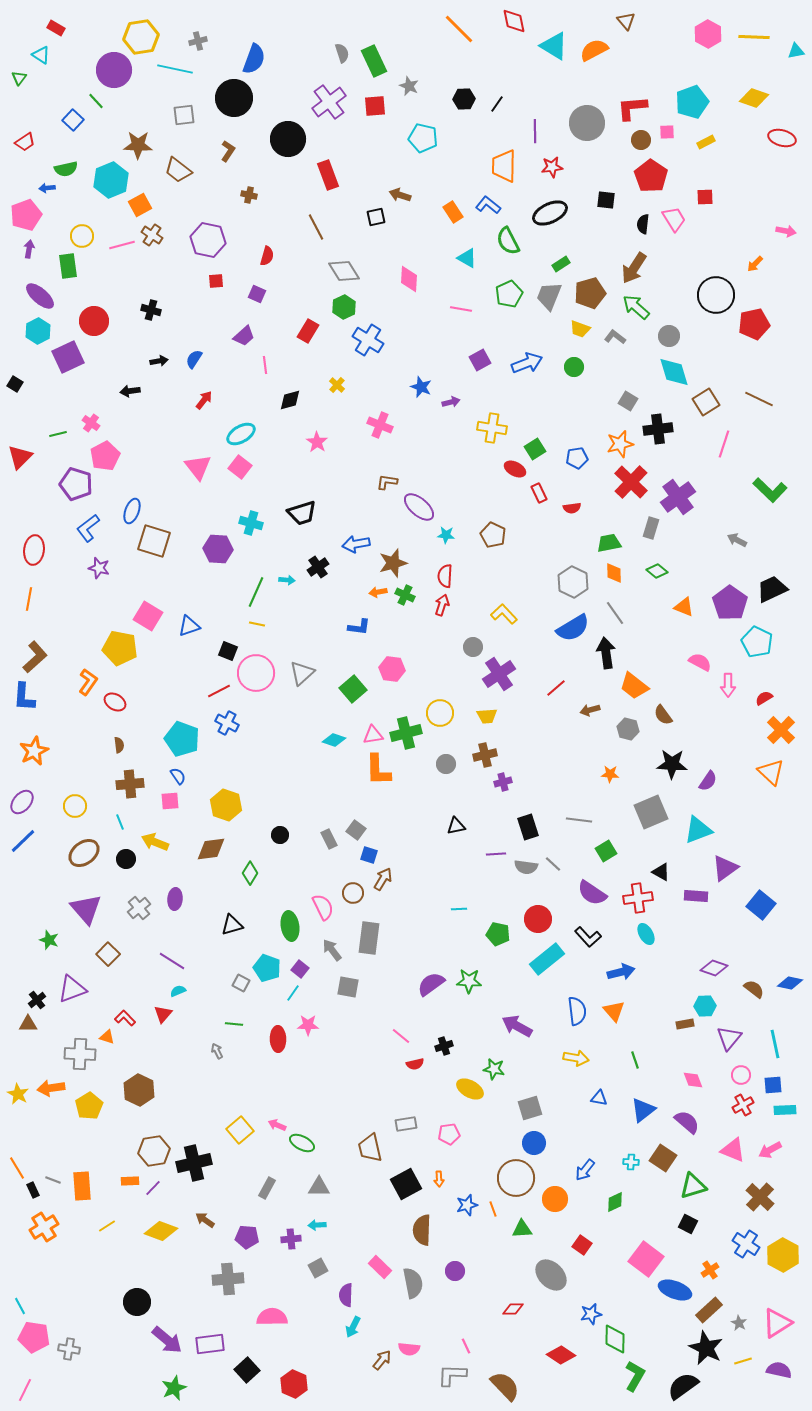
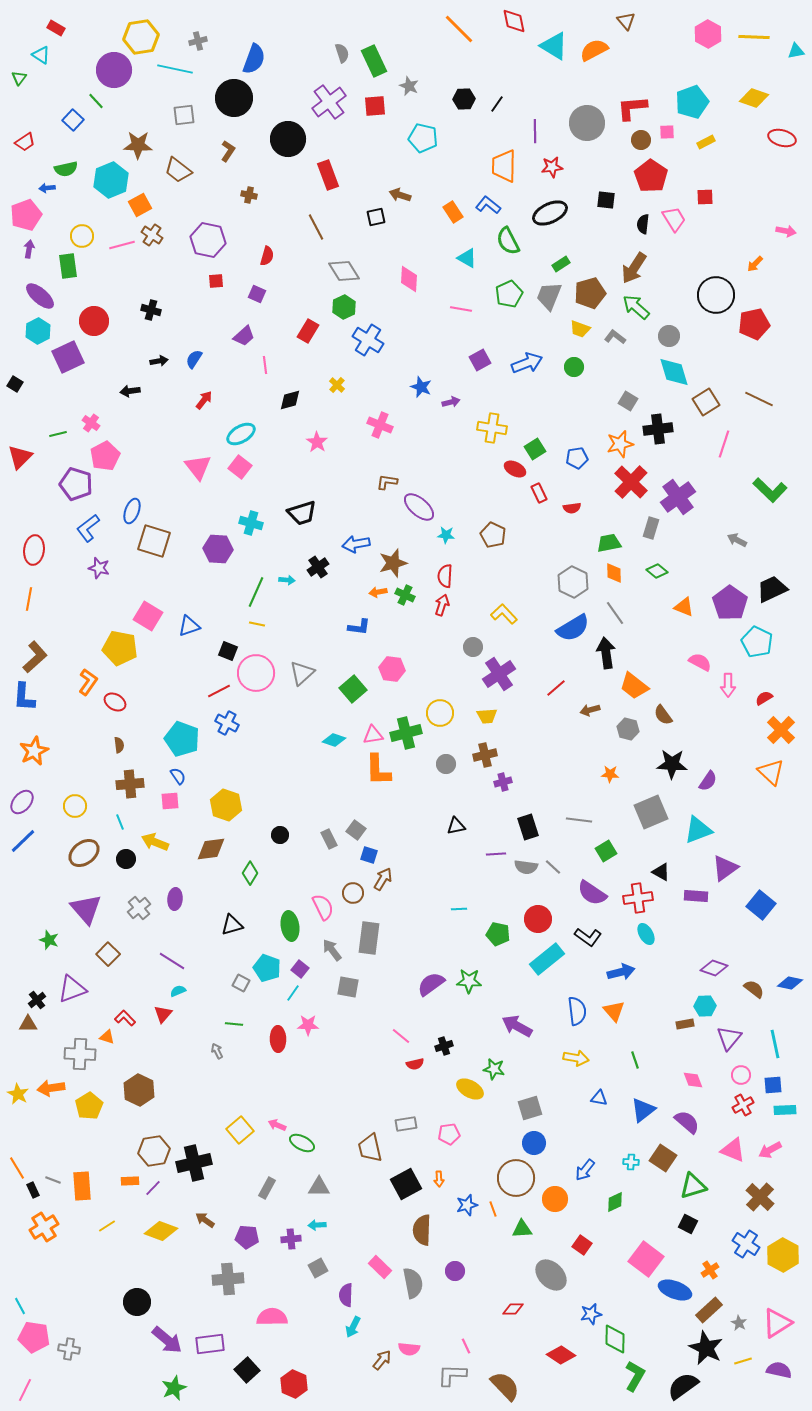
gray line at (553, 864): moved 3 px down
black L-shape at (588, 937): rotated 12 degrees counterclockwise
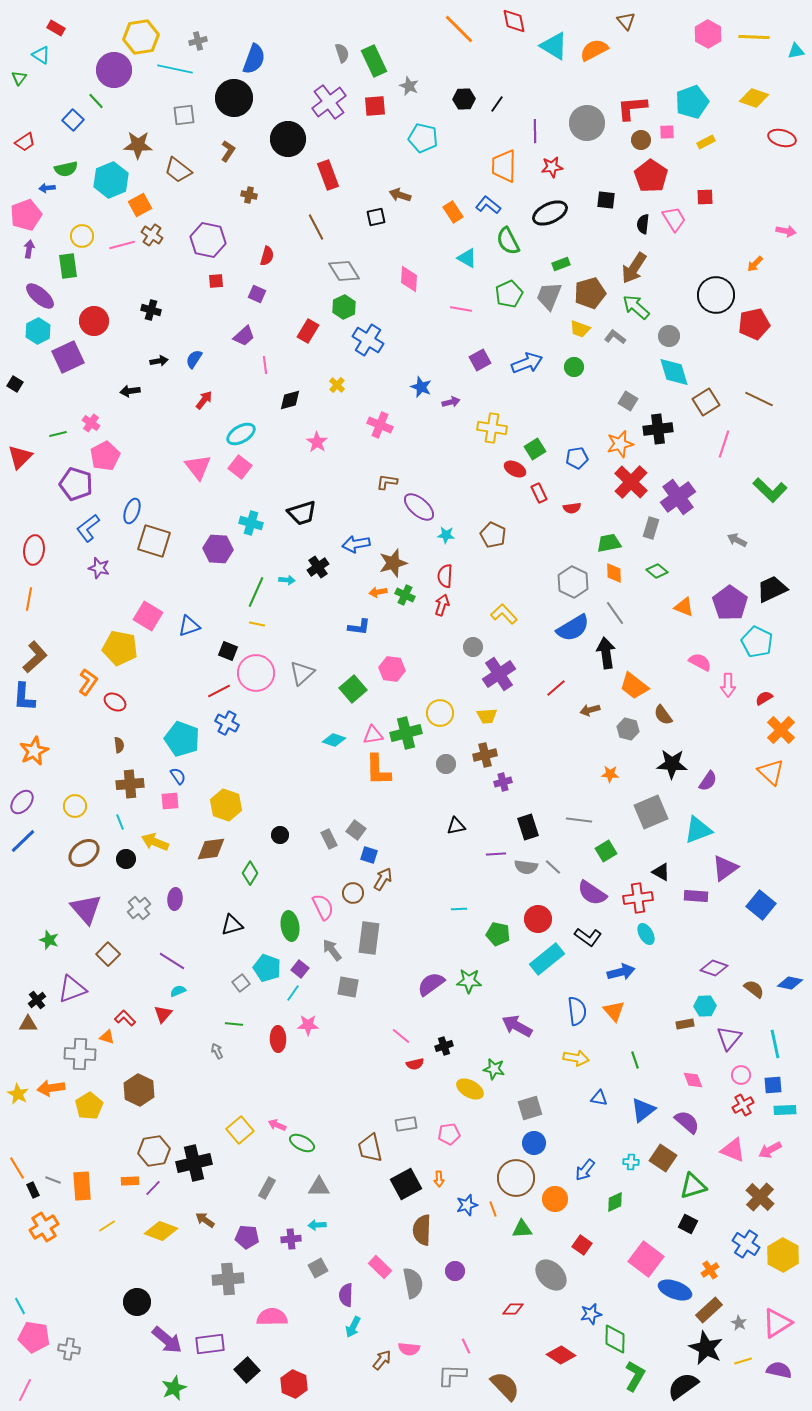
green rectangle at (561, 264): rotated 12 degrees clockwise
gray square at (241, 983): rotated 24 degrees clockwise
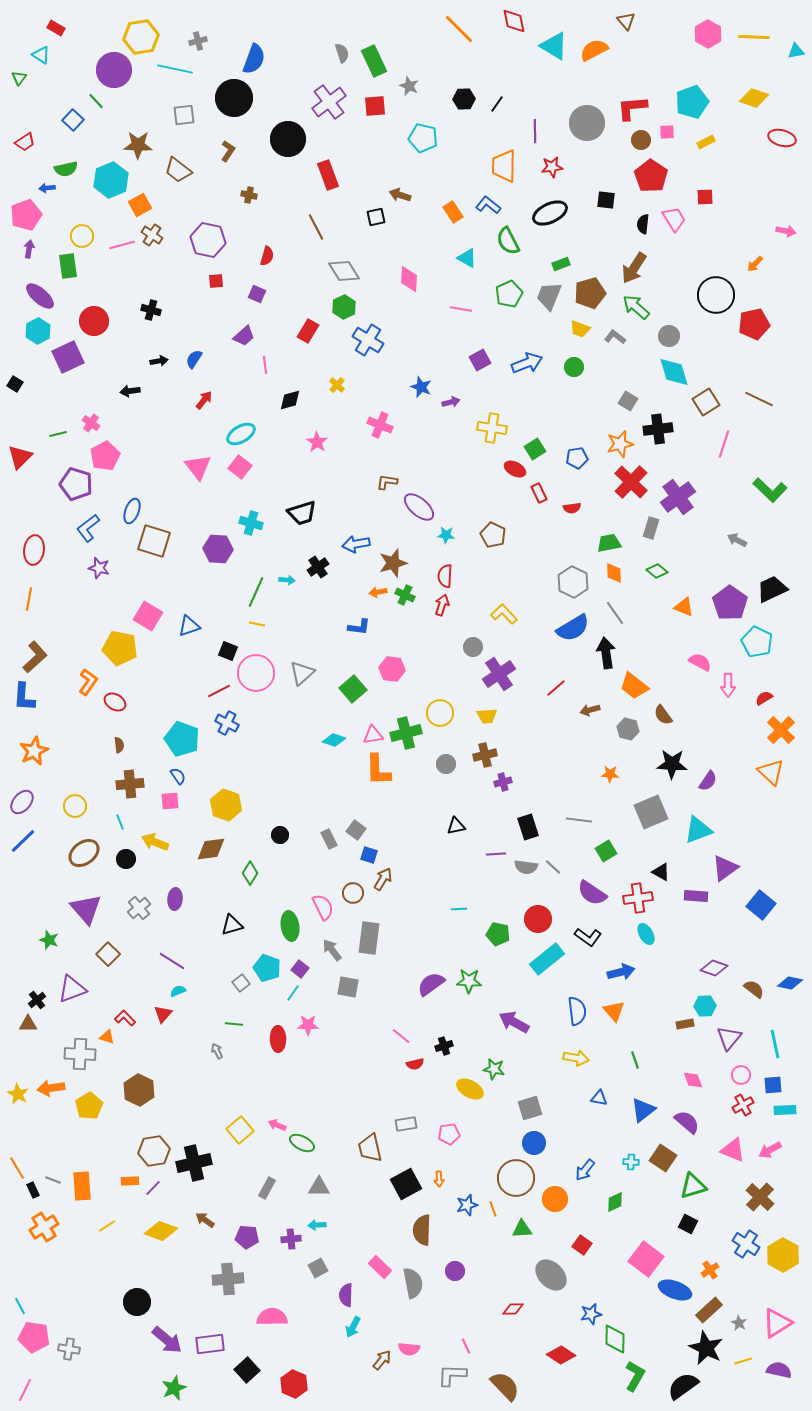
purple arrow at (517, 1026): moved 3 px left, 4 px up
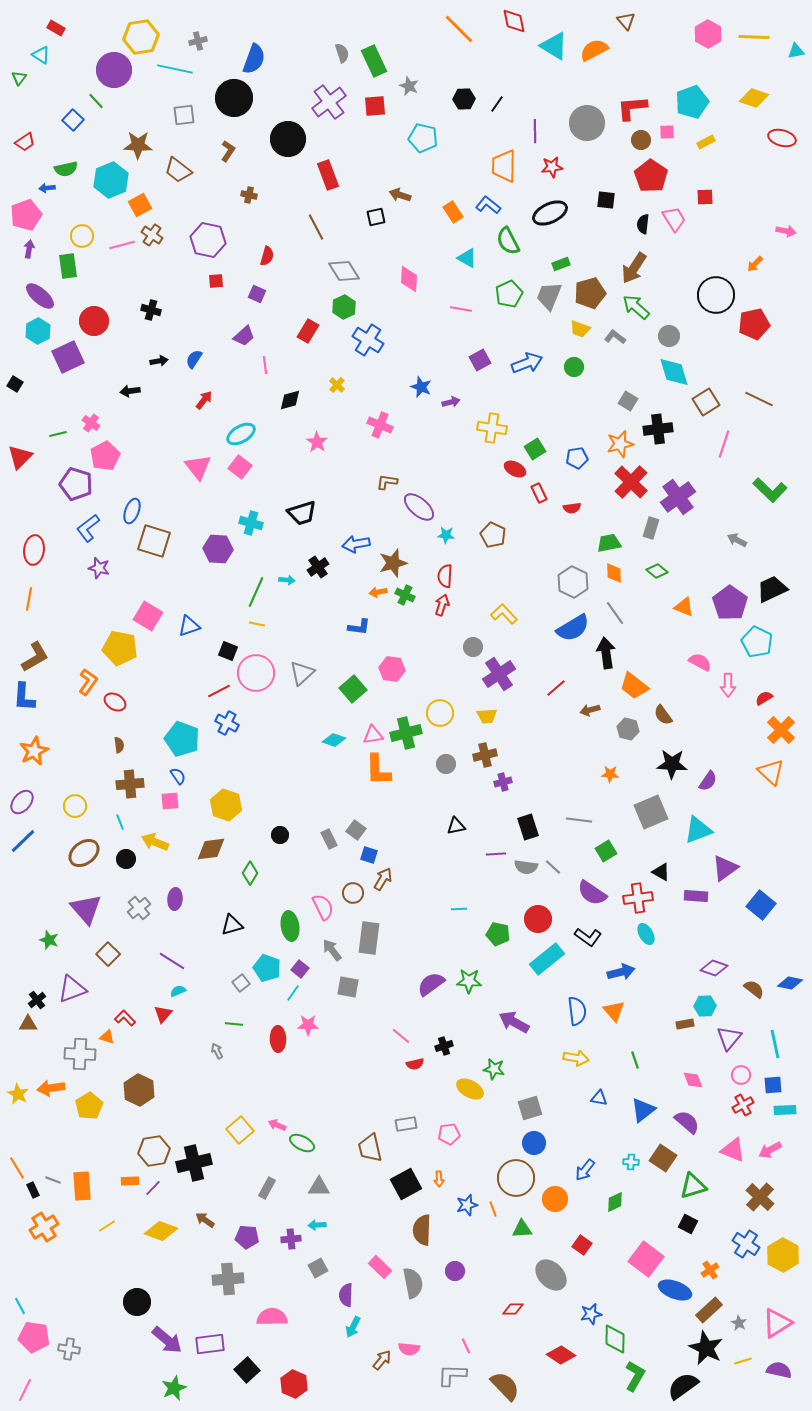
brown L-shape at (35, 657): rotated 12 degrees clockwise
